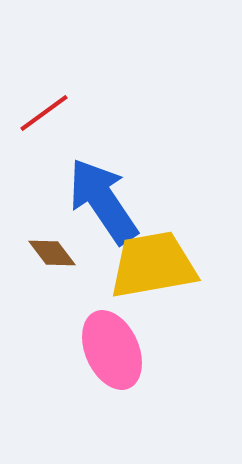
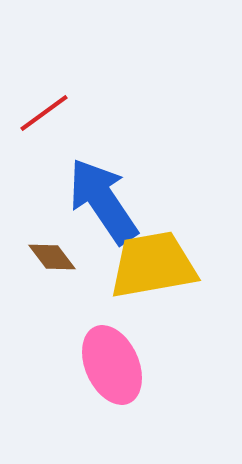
brown diamond: moved 4 px down
pink ellipse: moved 15 px down
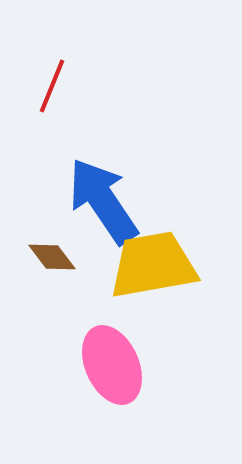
red line: moved 8 px right, 27 px up; rotated 32 degrees counterclockwise
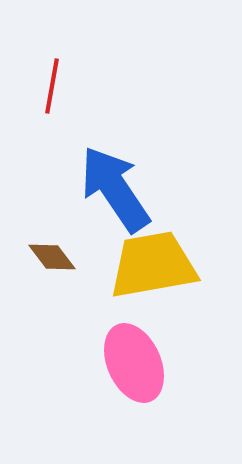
red line: rotated 12 degrees counterclockwise
blue arrow: moved 12 px right, 12 px up
pink ellipse: moved 22 px right, 2 px up
